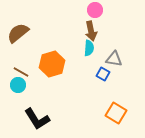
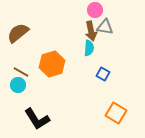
gray triangle: moved 9 px left, 32 px up
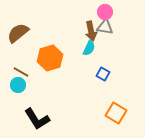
pink circle: moved 10 px right, 2 px down
cyan semicircle: rotated 21 degrees clockwise
orange hexagon: moved 2 px left, 6 px up
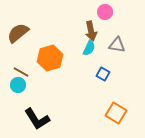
gray triangle: moved 12 px right, 18 px down
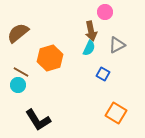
gray triangle: rotated 36 degrees counterclockwise
black L-shape: moved 1 px right, 1 px down
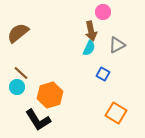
pink circle: moved 2 px left
orange hexagon: moved 37 px down
brown line: moved 1 px down; rotated 14 degrees clockwise
cyan circle: moved 1 px left, 2 px down
